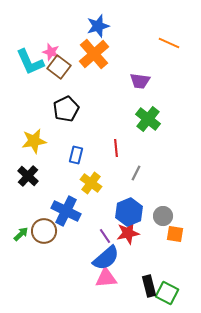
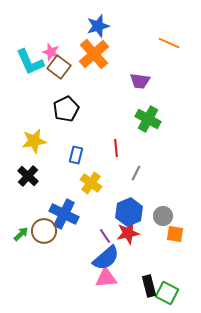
green cross: rotated 10 degrees counterclockwise
blue cross: moved 2 px left, 3 px down
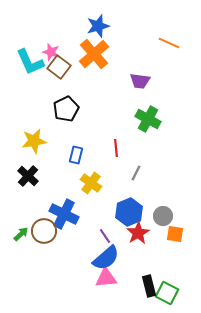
red star: moved 10 px right; rotated 20 degrees counterclockwise
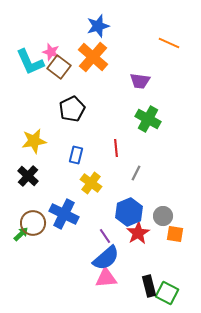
orange cross: moved 1 px left, 3 px down; rotated 8 degrees counterclockwise
black pentagon: moved 6 px right
brown circle: moved 11 px left, 8 px up
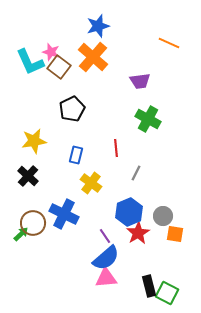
purple trapezoid: rotated 15 degrees counterclockwise
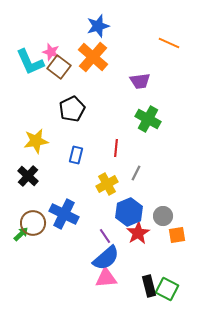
yellow star: moved 2 px right
red line: rotated 12 degrees clockwise
yellow cross: moved 16 px right, 1 px down; rotated 25 degrees clockwise
orange square: moved 2 px right, 1 px down; rotated 18 degrees counterclockwise
green square: moved 4 px up
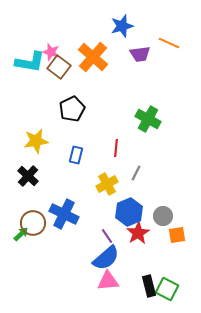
blue star: moved 24 px right
cyan L-shape: rotated 56 degrees counterclockwise
purple trapezoid: moved 27 px up
purple line: moved 2 px right
pink triangle: moved 2 px right, 3 px down
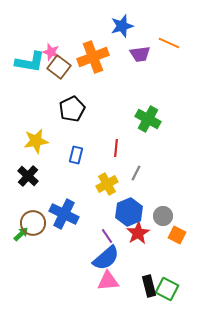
orange cross: rotated 28 degrees clockwise
orange square: rotated 36 degrees clockwise
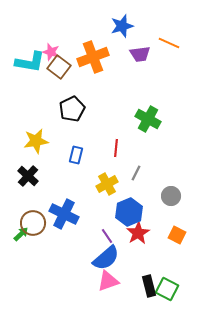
gray circle: moved 8 px right, 20 px up
pink triangle: rotated 15 degrees counterclockwise
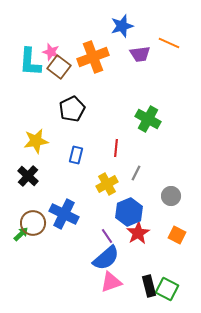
cyan L-shape: rotated 84 degrees clockwise
pink triangle: moved 3 px right, 1 px down
